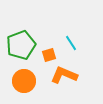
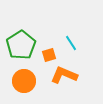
green pentagon: rotated 12 degrees counterclockwise
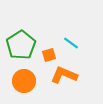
cyan line: rotated 21 degrees counterclockwise
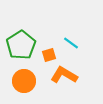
orange L-shape: rotated 8 degrees clockwise
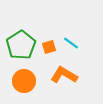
orange square: moved 8 px up
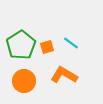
orange square: moved 2 px left
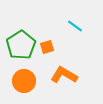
cyan line: moved 4 px right, 17 px up
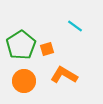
orange square: moved 2 px down
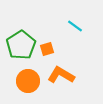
orange L-shape: moved 3 px left
orange circle: moved 4 px right
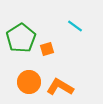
green pentagon: moved 7 px up
orange L-shape: moved 1 px left, 12 px down
orange circle: moved 1 px right, 1 px down
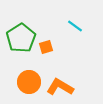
orange square: moved 1 px left, 2 px up
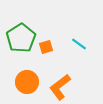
cyan line: moved 4 px right, 18 px down
orange circle: moved 2 px left
orange L-shape: rotated 68 degrees counterclockwise
